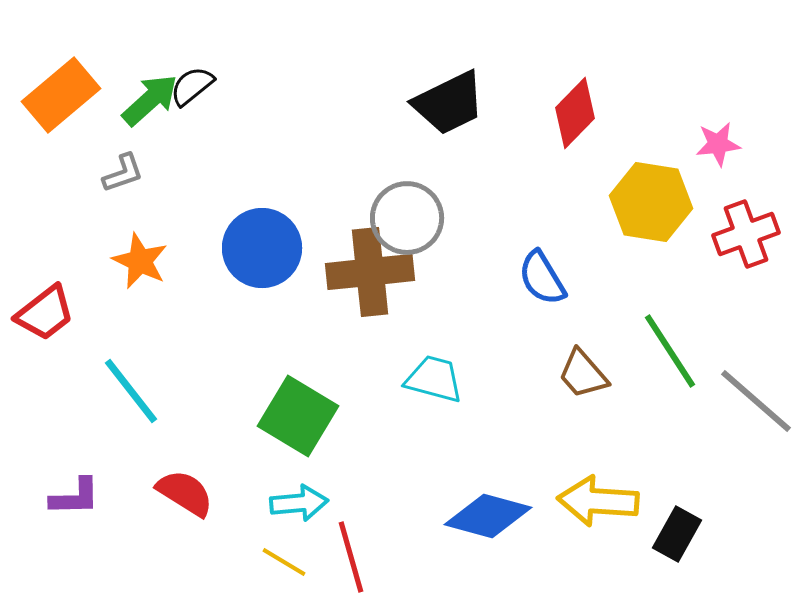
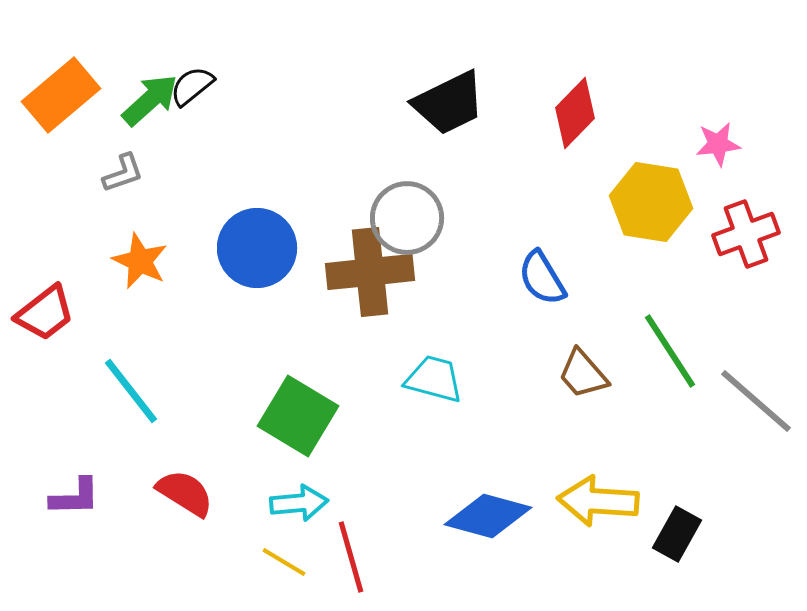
blue circle: moved 5 px left
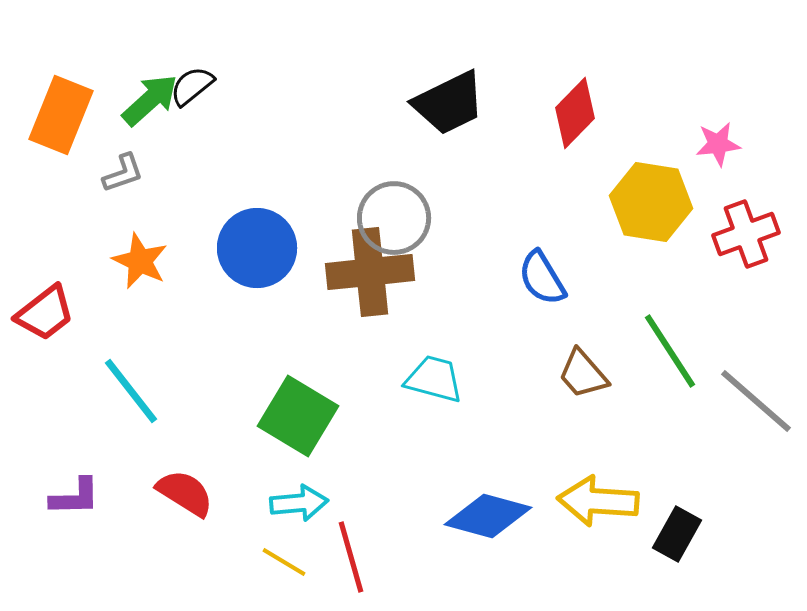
orange rectangle: moved 20 px down; rotated 28 degrees counterclockwise
gray circle: moved 13 px left
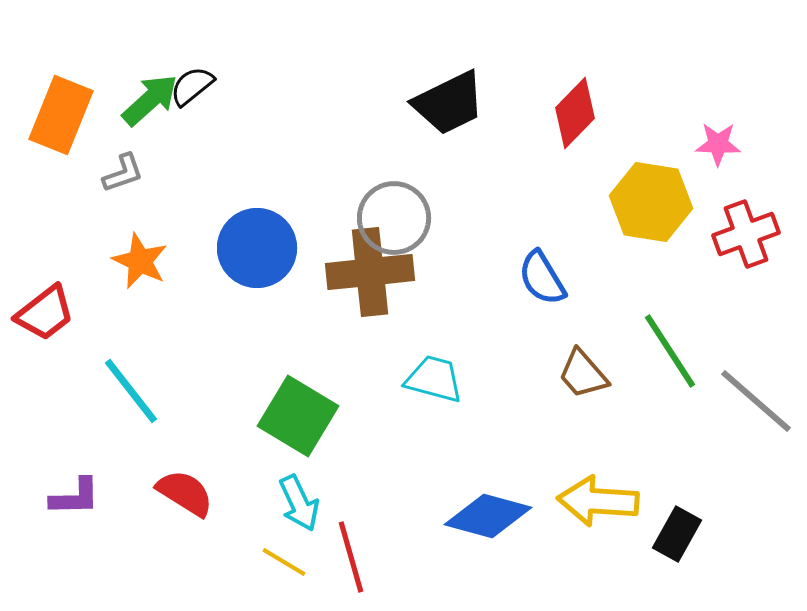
pink star: rotated 9 degrees clockwise
cyan arrow: rotated 70 degrees clockwise
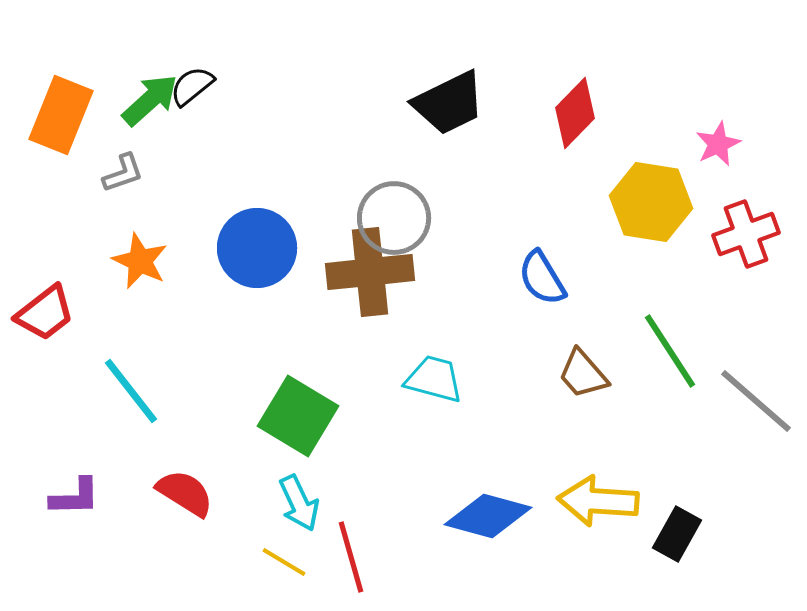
pink star: rotated 27 degrees counterclockwise
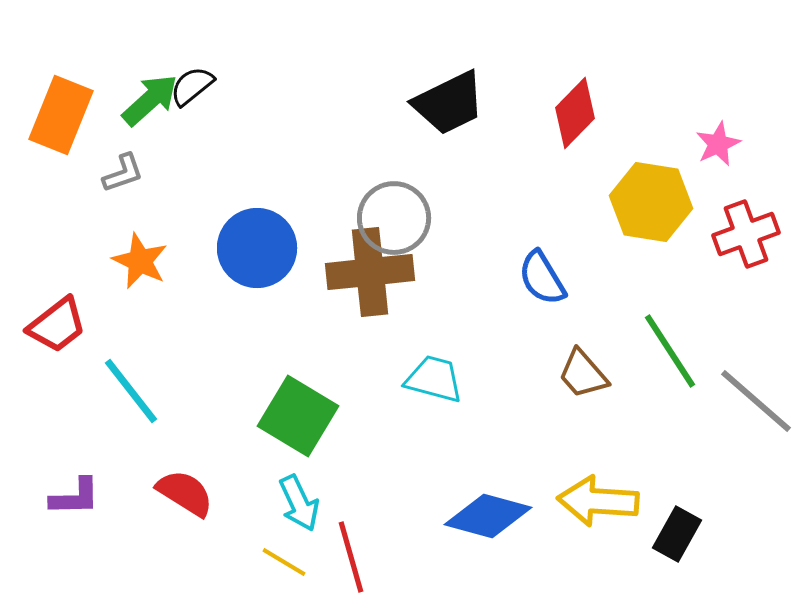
red trapezoid: moved 12 px right, 12 px down
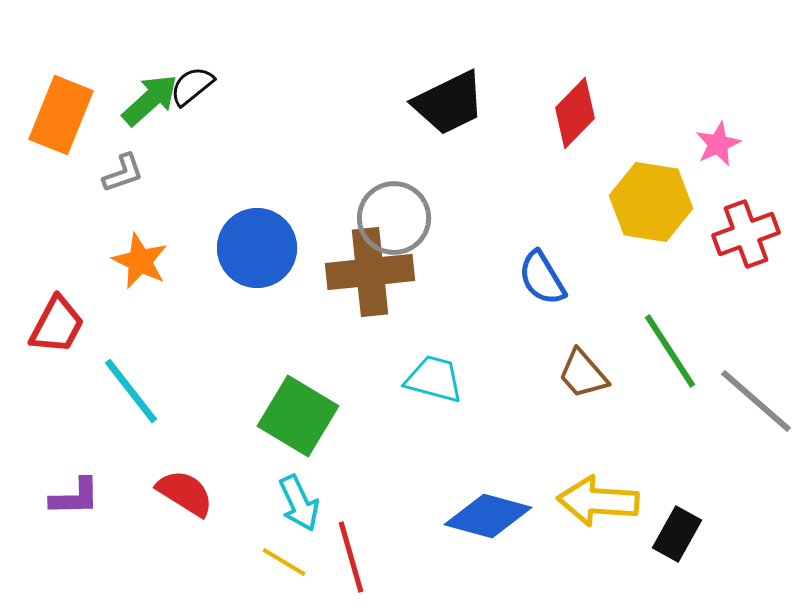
red trapezoid: rotated 24 degrees counterclockwise
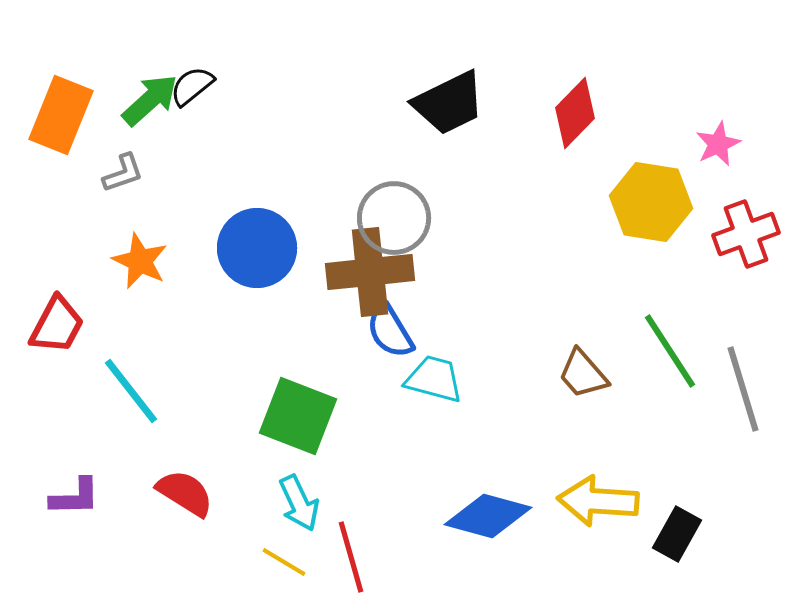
blue semicircle: moved 152 px left, 53 px down
gray line: moved 13 px left, 12 px up; rotated 32 degrees clockwise
green square: rotated 10 degrees counterclockwise
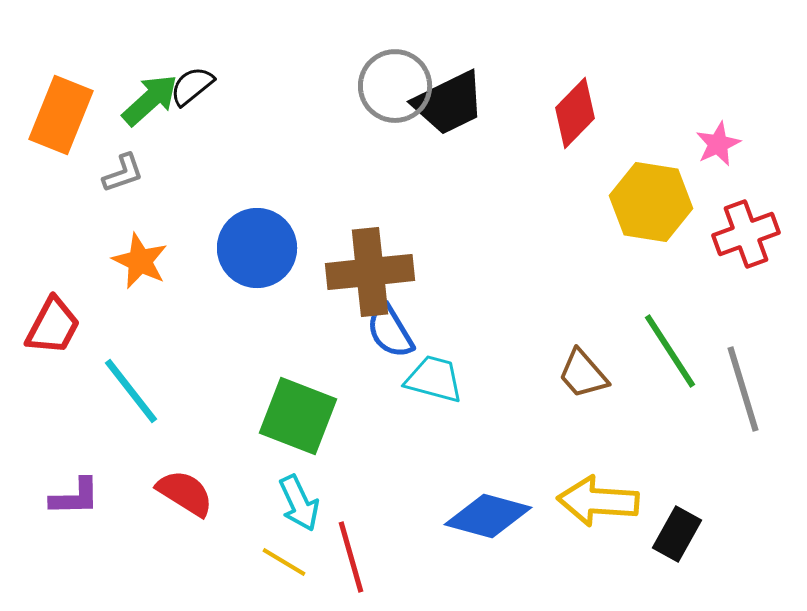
gray circle: moved 1 px right, 132 px up
red trapezoid: moved 4 px left, 1 px down
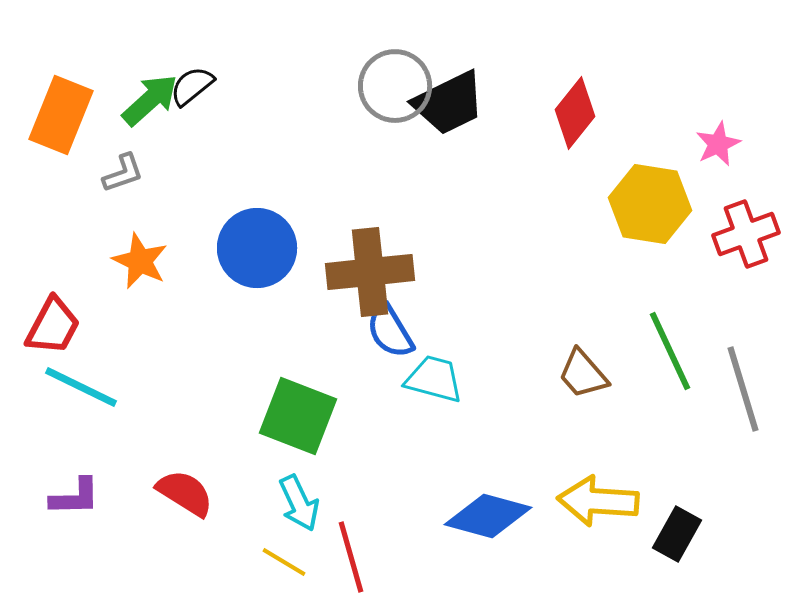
red diamond: rotated 6 degrees counterclockwise
yellow hexagon: moved 1 px left, 2 px down
green line: rotated 8 degrees clockwise
cyan line: moved 50 px left, 4 px up; rotated 26 degrees counterclockwise
